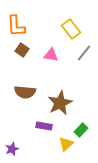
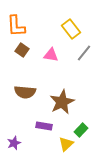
brown star: moved 2 px right, 1 px up
purple star: moved 2 px right, 6 px up
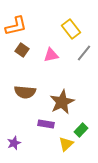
orange L-shape: rotated 100 degrees counterclockwise
pink triangle: rotated 21 degrees counterclockwise
purple rectangle: moved 2 px right, 2 px up
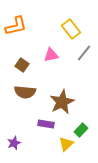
brown square: moved 15 px down
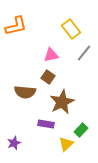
brown square: moved 26 px right, 12 px down
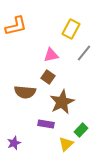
yellow rectangle: rotated 66 degrees clockwise
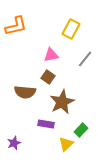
gray line: moved 1 px right, 6 px down
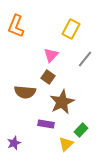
orange L-shape: rotated 125 degrees clockwise
pink triangle: rotated 35 degrees counterclockwise
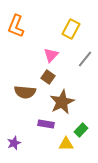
yellow triangle: rotated 42 degrees clockwise
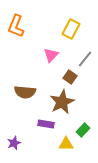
brown square: moved 22 px right
green rectangle: moved 2 px right
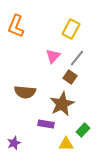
pink triangle: moved 2 px right, 1 px down
gray line: moved 8 px left, 1 px up
brown star: moved 2 px down
